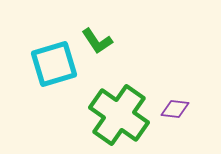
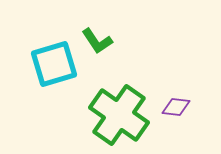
purple diamond: moved 1 px right, 2 px up
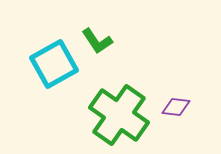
cyan square: rotated 12 degrees counterclockwise
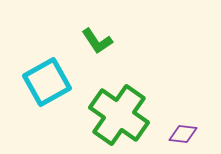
cyan square: moved 7 px left, 18 px down
purple diamond: moved 7 px right, 27 px down
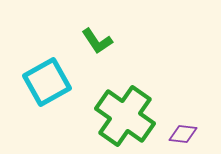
green cross: moved 6 px right, 1 px down
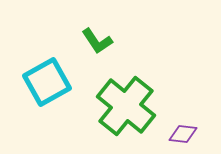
green cross: moved 1 px right, 10 px up; rotated 4 degrees clockwise
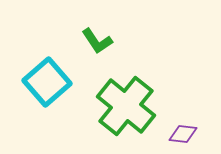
cyan square: rotated 12 degrees counterclockwise
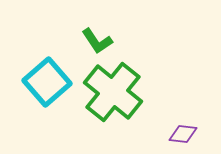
green cross: moved 13 px left, 14 px up
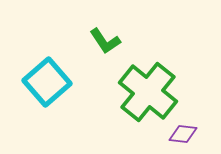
green L-shape: moved 8 px right
green cross: moved 35 px right
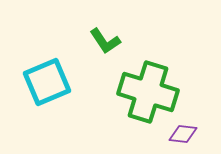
cyan square: rotated 18 degrees clockwise
green cross: rotated 22 degrees counterclockwise
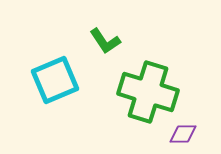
cyan square: moved 8 px right, 2 px up
purple diamond: rotated 8 degrees counterclockwise
